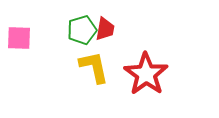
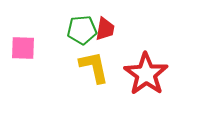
green pentagon: rotated 12 degrees clockwise
pink square: moved 4 px right, 10 px down
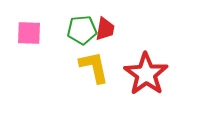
pink square: moved 6 px right, 15 px up
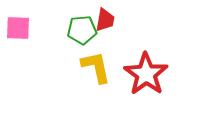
red trapezoid: moved 9 px up
pink square: moved 11 px left, 5 px up
yellow L-shape: moved 2 px right
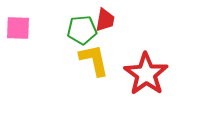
yellow L-shape: moved 2 px left, 7 px up
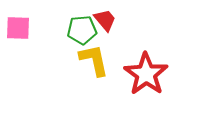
red trapezoid: rotated 50 degrees counterclockwise
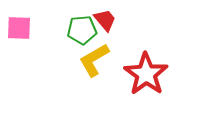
pink square: moved 1 px right
yellow L-shape: rotated 108 degrees counterclockwise
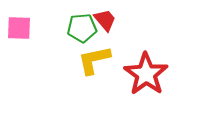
green pentagon: moved 2 px up
yellow L-shape: rotated 18 degrees clockwise
